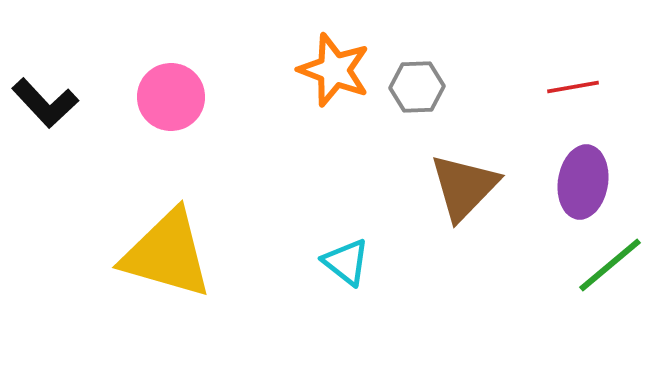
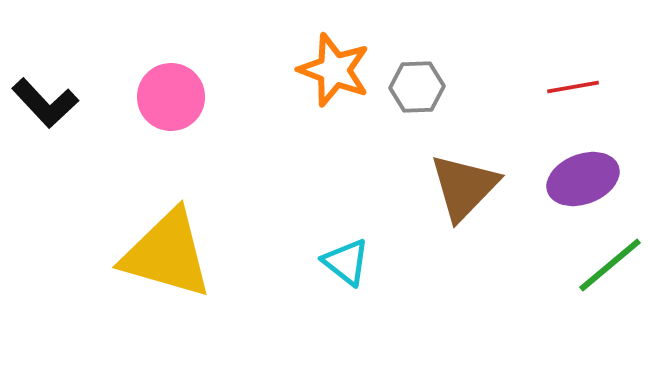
purple ellipse: moved 3 px up; rotated 60 degrees clockwise
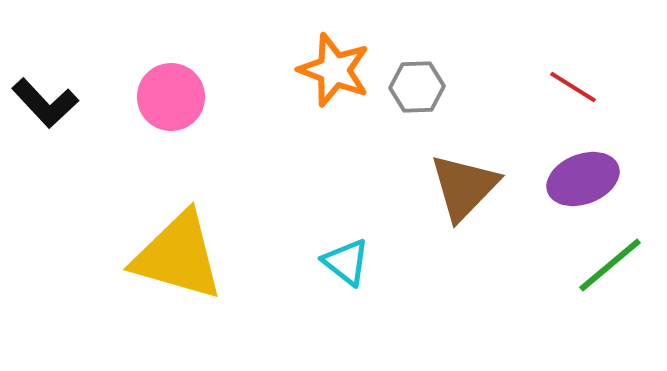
red line: rotated 42 degrees clockwise
yellow triangle: moved 11 px right, 2 px down
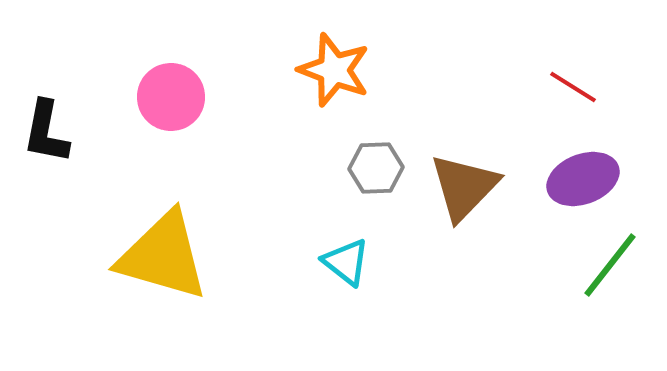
gray hexagon: moved 41 px left, 81 px down
black L-shape: moved 1 px right, 29 px down; rotated 54 degrees clockwise
yellow triangle: moved 15 px left
green line: rotated 12 degrees counterclockwise
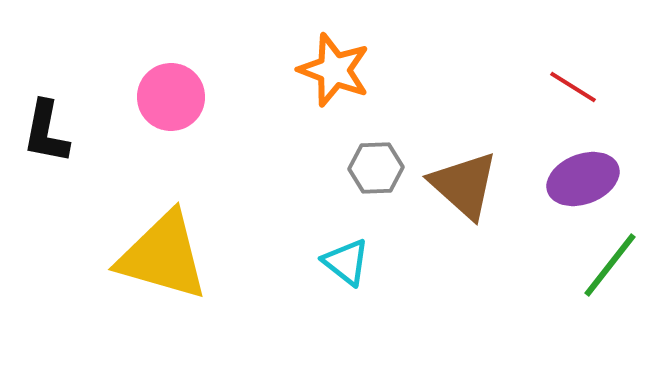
brown triangle: moved 2 px up; rotated 32 degrees counterclockwise
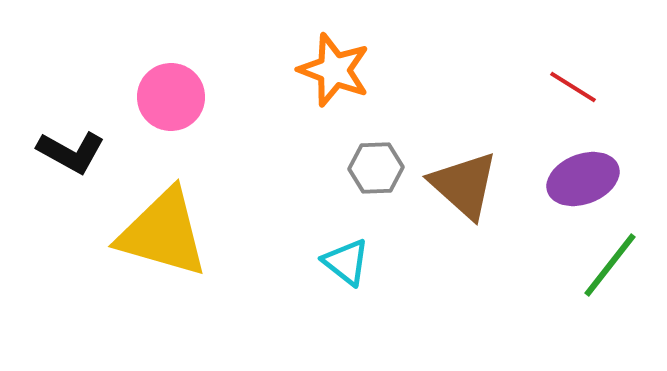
black L-shape: moved 25 px right, 20 px down; rotated 72 degrees counterclockwise
yellow triangle: moved 23 px up
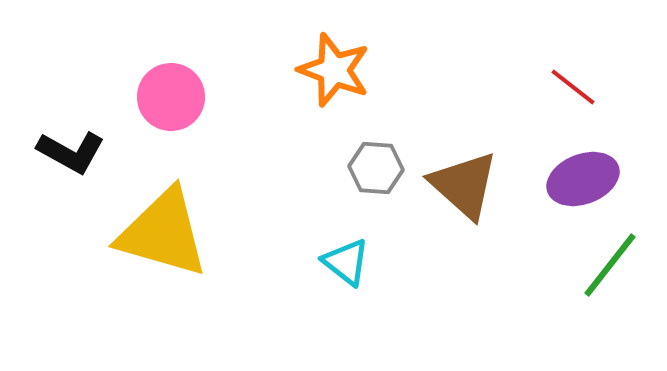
red line: rotated 6 degrees clockwise
gray hexagon: rotated 6 degrees clockwise
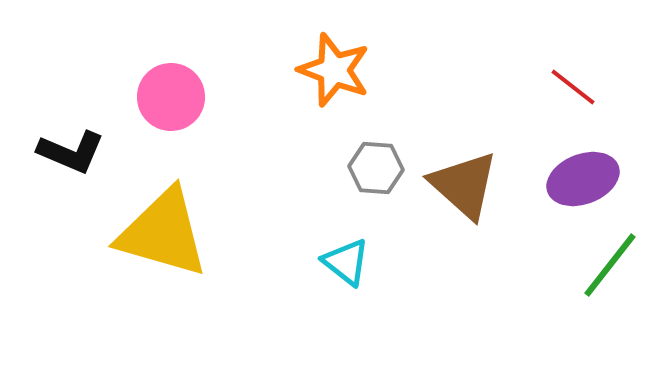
black L-shape: rotated 6 degrees counterclockwise
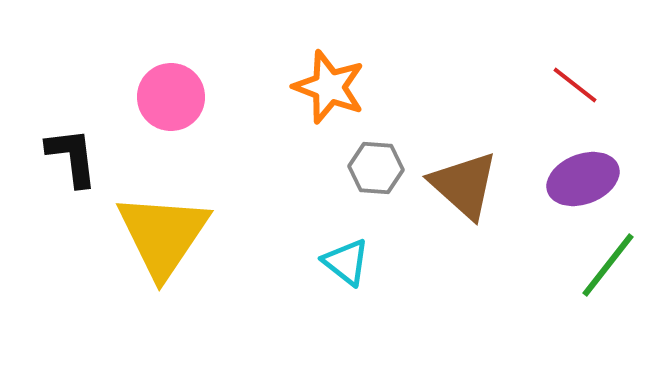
orange star: moved 5 px left, 17 px down
red line: moved 2 px right, 2 px up
black L-shape: moved 1 px right, 5 px down; rotated 120 degrees counterclockwise
yellow triangle: moved 2 px down; rotated 48 degrees clockwise
green line: moved 2 px left
